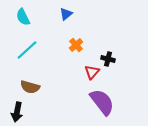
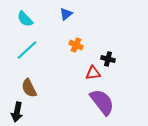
cyan semicircle: moved 2 px right, 2 px down; rotated 18 degrees counterclockwise
orange cross: rotated 24 degrees counterclockwise
red triangle: moved 1 px right, 1 px down; rotated 42 degrees clockwise
brown semicircle: moved 1 px left, 1 px down; rotated 48 degrees clockwise
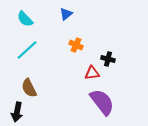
red triangle: moved 1 px left
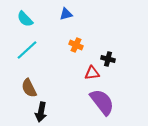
blue triangle: rotated 24 degrees clockwise
black arrow: moved 24 px right
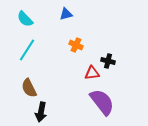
cyan line: rotated 15 degrees counterclockwise
black cross: moved 2 px down
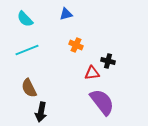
cyan line: rotated 35 degrees clockwise
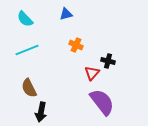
red triangle: rotated 42 degrees counterclockwise
